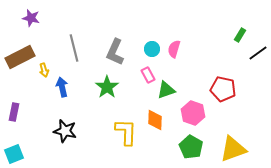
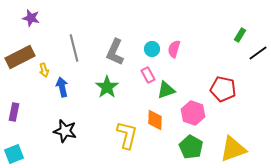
yellow L-shape: moved 1 px right, 3 px down; rotated 12 degrees clockwise
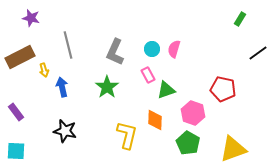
green rectangle: moved 16 px up
gray line: moved 6 px left, 3 px up
purple rectangle: moved 2 px right; rotated 48 degrees counterclockwise
green pentagon: moved 3 px left, 4 px up
cyan square: moved 2 px right, 3 px up; rotated 24 degrees clockwise
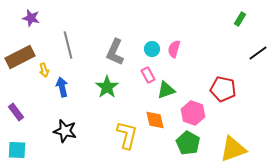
orange diamond: rotated 15 degrees counterclockwise
cyan square: moved 1 px right, 1 px up
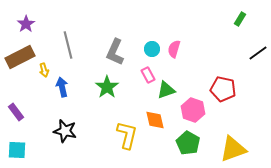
purple star: moved 5 px left, 6 px down; rotated 24 degrees clockwise
pink hexagon: moved 3 px up
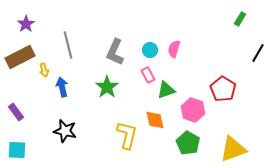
cyan circle: moved 2 px left, 1 px down
black line: rotated 24 degrees counterclockwise
red pentagon: rotated 20 degrees clockwise
